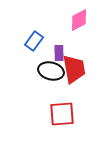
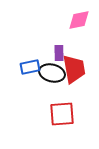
pink diamond: rotated 15 degrees clockwise
blue rectangle: moved 4 px left, 26 px down; rotated 42 degrees clockwise
black ellipse: moved 1 px right, 2 px down
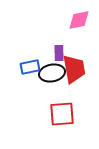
black ellipse: rotated 25 degrees counterclockwise
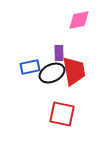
red trapezoid: moved 2 px down
black ellipse: rotated 15 degrees counterclockwise
red square: rotated 16 degrees clockwise
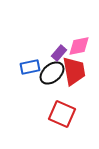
pink diamond: moved 26 px down
purple rectangle: rotated 42 degrees clockwise
black ellipse: rotated 15 degrees counterclockwise
red square: rotated 12 degrees clockwise
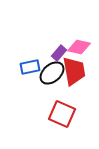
pink diamond: moved 1 px down; rotated 25 degrees clockwise
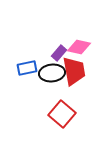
blue rectangle: moved 3 px left, 1 px down
black ellipse: rotated 35 degrees clockwise
red square: rotated 16 degrees clockwise
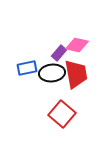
pink diamond: moved 2 px left, 2 px up
red trapezoid: moved 2 px right, 3 px down
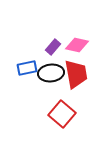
purple rectangle: moved 6 px left, 6 px up
black ellipse: moved 1 px left
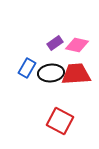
purple rectangle: moved 2 px right, 4 px up; rotated 14 degrees clockwise
blue rectangle: rotated 48 degrees counterclockwise
red trapezoid: rotated 84 degrees counterclockwise
red square: moved 2 px left, 7 px down; rotated 12 degrees counterclockwise
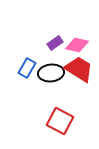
red trapezoid: moved 3 px right, 5 px up; rotated 36 degrees clockwise
